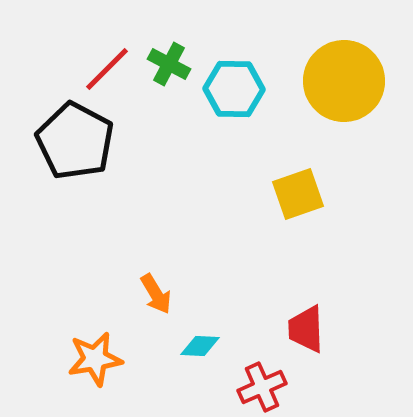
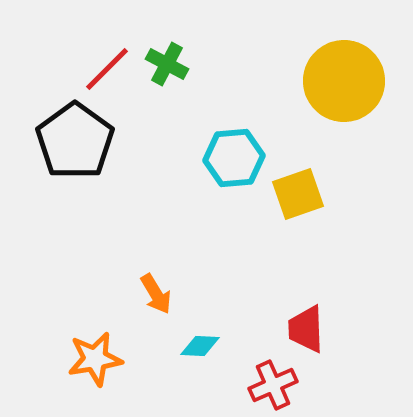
green cross: moved 2 px left
cyan hexagon: moved 69 px down; rotated 6 degrees counterclockwise
black pentagon: rotated 8 degrees clockwise
red cross: moved 11 px right, 2 px up
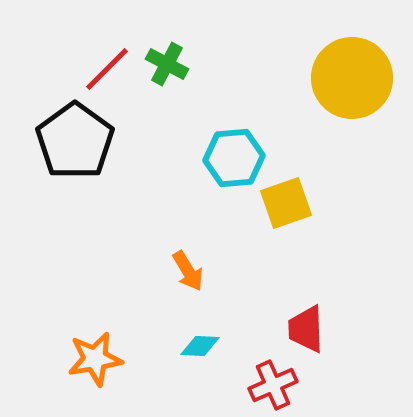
yellow circle: moved 8 px right, 3 px up
yellow square: moved 12 px left, 9 px down
orange arrow: moved 32 px right, 23 px up
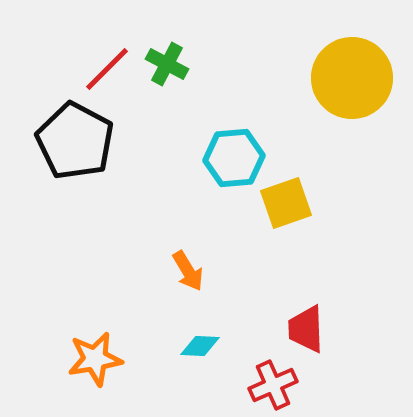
black pentagon: rotated 8 degrees counterclockwise
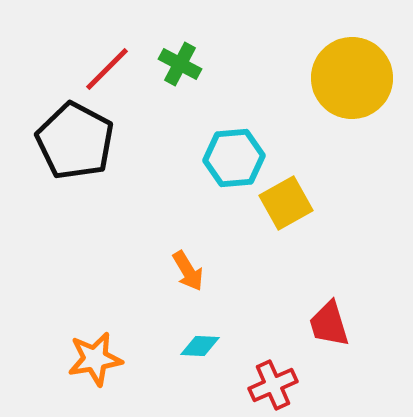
green cross: moved 13 px right
yellow square: rotated 10 degrees counterclockwise
red trapezoid: moved 23 px right, 5 px up; rotated 15 degrees counterclockwise
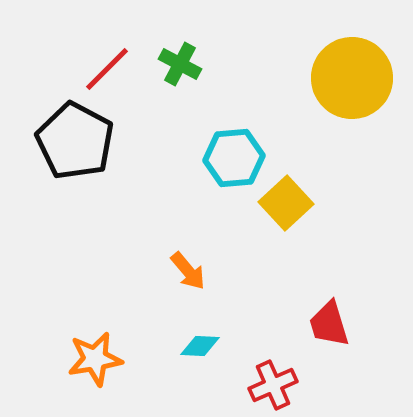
yellow square: rotated 14 degrees counterclockwise
orange arrow: rotated 9 degrees counterclockwise
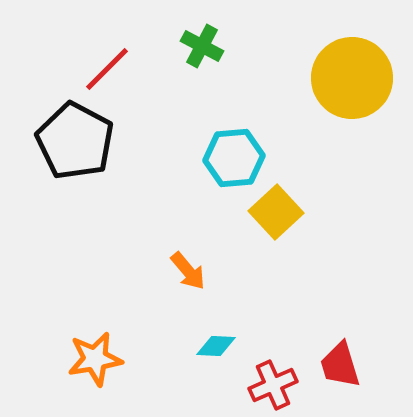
green cross: moved 22 px right, 18 px up
yellow square: moved 10 px left, 9 px down
red trapezoid: moved 11 px right, 41 px down
cyan diamond: moved 16 px right
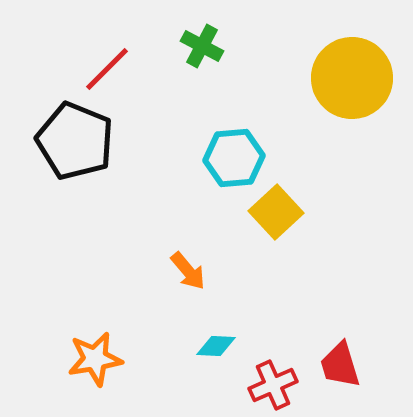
black pentagon: rotated 6 degrees counterclockwise
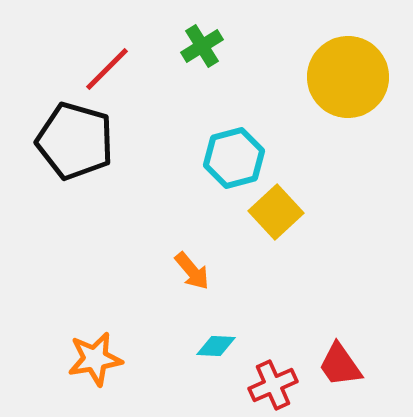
green cross: rotated 30 degrees clockwise
yellow circle: moved 4 px left, 1 px up
black pentagon: rotated 6 degrees counterclockwise
cyan hexagon: rotated 10 degrees counterclockwise
orange arrow: moved 4 px right
red trapezoid: rotated 18 degrees counterclockwise
